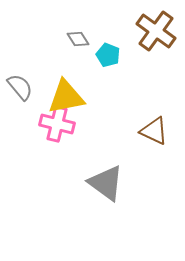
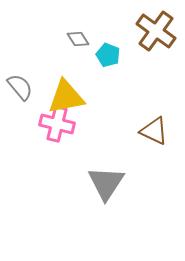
gray triangle: rotated 27 degrees clockwise
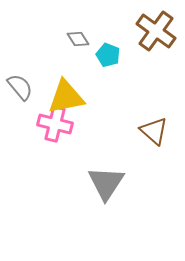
pink cross: moved 2 px left
brown triangle: rotated 16 degrees clockwise
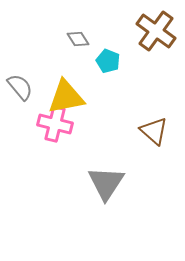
cyan pentagon: moved 6 px down
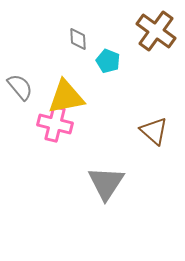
gray diamond: rotated 30 degrees clockwise
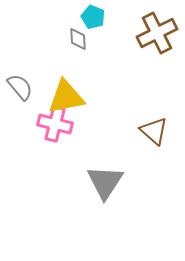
brown cross: moved 1 px right, 2 px down; rotated 27 degrees clockwise
cyan pentagon: moved 15 px left, 44 px up
gray triangle: moved 1 px left, 1 px up
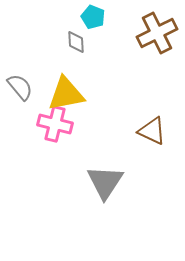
gray diamond: moved 2 px left, 3 px down
yellow triangle: moved 3 px up
brown triangle: moved 2 px left; rotated 16 degrees counterclockwise
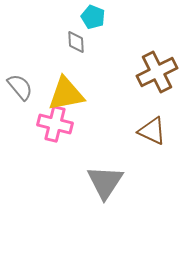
brown cross: moved 39 px down
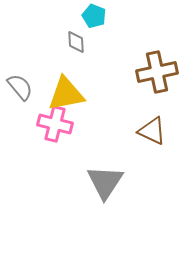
cyan pentagon: moved 1 px right, 1 px up
brown cross: rotated 15 degrees clockwise
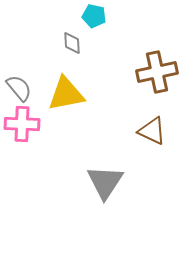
cyan pentagon: rotated 10 degrees counterclockwise
gray diamond: moved 4 px left, 1 px down
gray semicircle: moved 1 px left, 1 px down
pink cross: moved 33 px left; rotated 12 degrees counterclockwise
